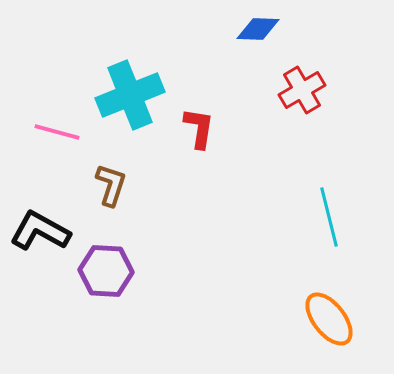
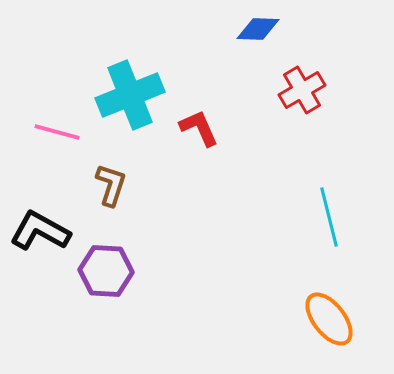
red L-shape: rotated 33 degrees counterclockwise
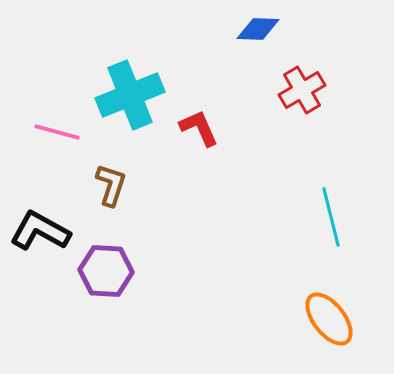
cyan line: moved 2 px right
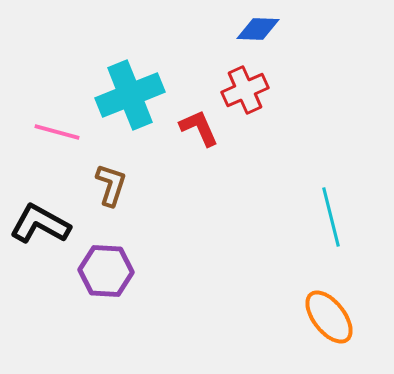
red cross: moved 57 px left; rotated 6 degrees clockwise
black L-shape: moved 7 px up
orange ellipse: moved 2 px up
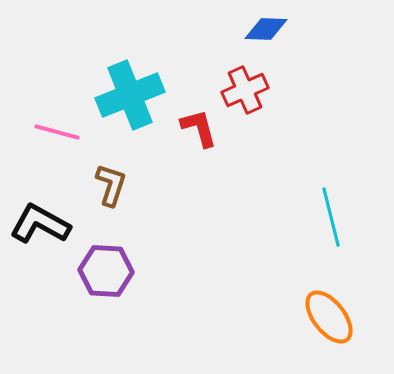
blue diamond: moved 8 px right
red L-shape: rotated 9 degrees clockwise
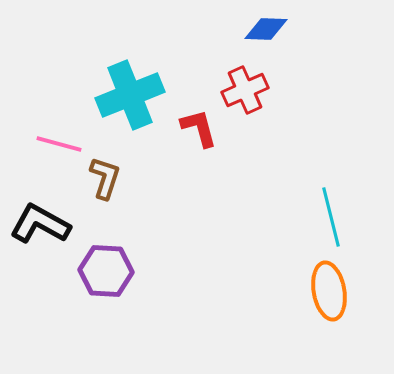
pink line: moved 2 px right, 12 px down
brown L-shape: moved 6 px left, 7 px up
orange ellipse: moved 26 px up; rotated 28 degrees clockwise
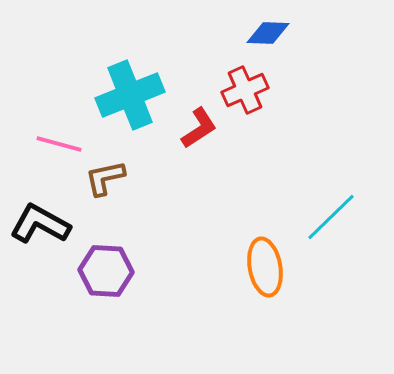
blue diamond: moved 2 px right, 4 px down
red L-shape: rotated 72 degrees clockwise
brown L-shape: rotated 120 degrees counterclockwise
cyan line: rotated 60 degrees clockwise
orange ellipse: moved 64 px left, 24 px up
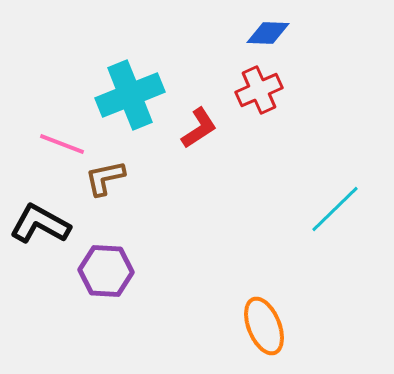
red cross: moved 14 px right
pink line: moved 3 px right; rotated 6 degrees clockwise
cyan line: moved 4 px right, 8 px up
orange ellipse: moved 1 px left, 59 px down; rotated 12 degrees counterclockwise
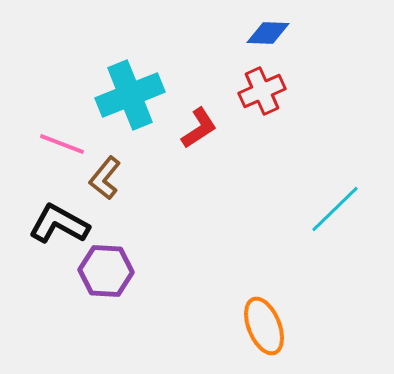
red cross: moved 3 px right, 1 px down
brown L-shape: rotated 39 degrees counterclockwise
black L-shape: moved 19 px right
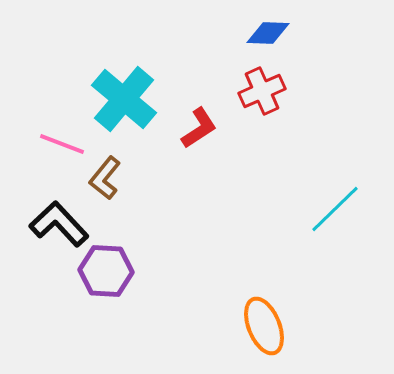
cyan cross: moved 6 px left, 4 px down; rotated 28 degrees counterclockwise
black L-shape: rotated 18 degrees clockwise
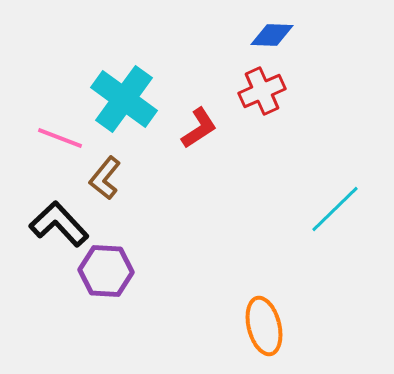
blue diamond: moved 4 px right, 2 px down
cyan cross: rotated 4 degrees counterclockwise
pink line: moved 2 px left, 6 px up
orange ellipse: rotated 8 degrees clockwise
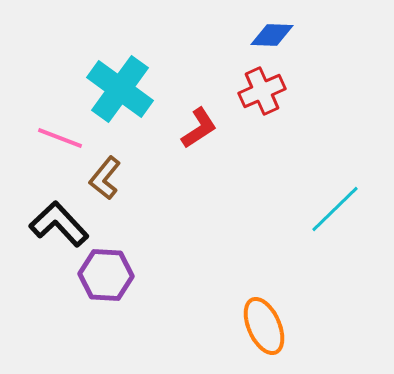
cyan cross: moved 4 px left, 10 px up
purple hexagon: moved 4 px down
orange ellipse: rotated 10 degrees counterclockwise
